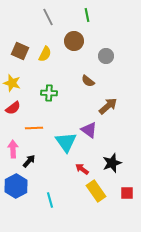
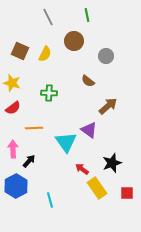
yellow rectangle: moved 1 px right, 3 px up
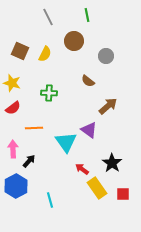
black star: rotated 18 degrees counterclockwise
red square: moved 4 px left, 1 px down
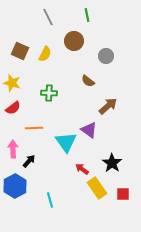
blue hexagon: moved 1 px left
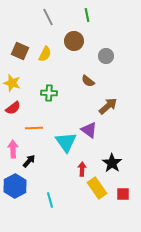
red arrow: rotated 56 degrees clockwise
